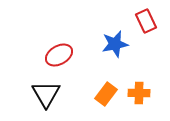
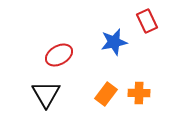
red rectangle: moved 1 px right
blue star: moved 1 px left, 2 px up
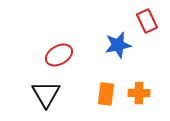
blue star: moved 4 px right, 3 px down
orange rectangle: rotated 30 degrees counterclockwise
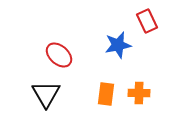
red ellipse: rotated 72 degrees clockwise
